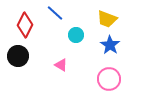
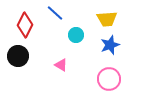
yellow trapezoid: rotated 25 degrees counterclockwise
blue star: rotated 18 degrees clockwise
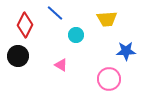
blue star: moved 16 px right, 6 px down; rotated 18 degrees clockwise
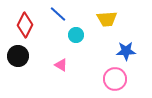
blue line: moved 3 px right, 1 px down
pink circle: moved 6 px right
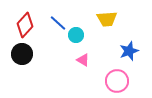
blue line: moved 9 px down
red diamond: rotated 15 degrees clockwise
blue star: moved 3 px right; rotated 18 degrees counterclockwise
black circle: moved 4 px right, 2 px up
pink triangle: moved 22 px right, 5 px up
pink circle: moved 2 px right, 2 px down
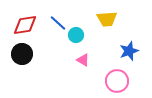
red diamond: rotated 40 degrees clockwise
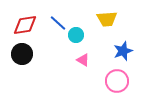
blue star: moved 6 px left
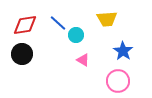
blue star: rotated 18 degrees counterclockwise
pink circle: moved 1 px right
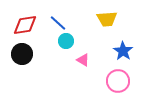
cyan circle: moved 10 px left, 6 px down
